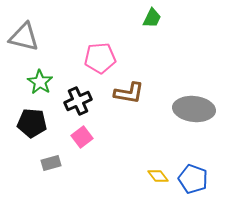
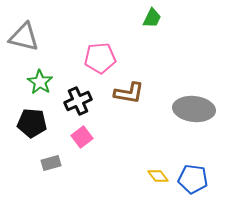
blue pentagon: rotated 12 degrees counterclockwise
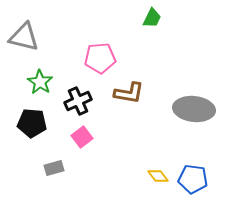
gray rectangle: moved 3 px right, 5 px down
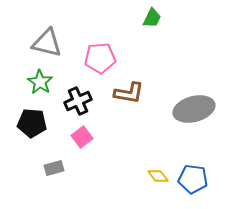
gray triangle: moved 23 px right, 6 px down
gray ellipse: rotated 21 degrees counterclockwise
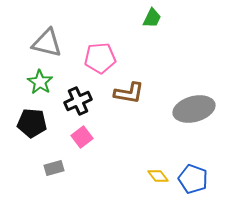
blue pentagon: rotated 12 degrees clockwise
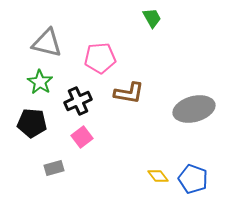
green trapezoid: rotated 55 degrees counterclockwise
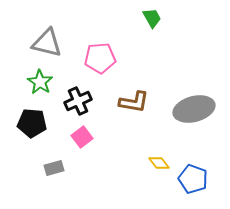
brown L-shape: moved 5 px right, 9 px down
yellow diamond: moved 1 px right, 13 px up
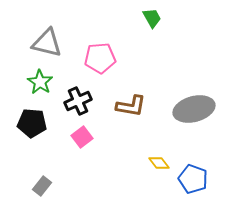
brown L-shape: moved 3 px left, 4 px down
gray rectangle: moved 12 px left, 18 px down; rotated 36 degrees counterclockwise
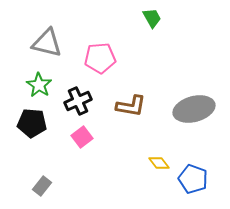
green star: moved 1 px left, 3 px down
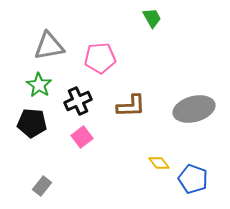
gray triangle: moved 2 px right, 3 px down; rotated 24 degrees counterclockwise
brown L-shape: rotated 12 degrees counterclockwise
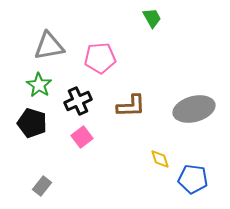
black pentagon: rotated 12 degrees clockwise
yellow diamond: moved 1 px right, 4 px up; rotated 20 degrees clockwise
blue pentagon: rotated 12 degrees counterclockwise
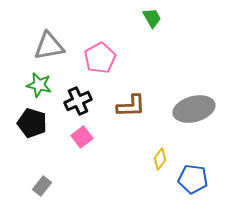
pink pentagon: rotated 24 degrees counterclockwise
green star: rotated 20 degrees counterclockwise
yellow diamond: rotated 55 degrees clockwise
